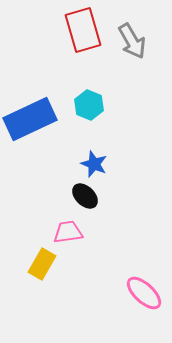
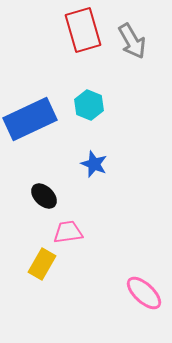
black ellipse: moved 41 px left
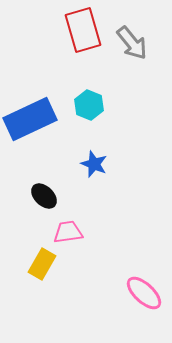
gray arrow: moved 2 px down; rotated 9 degrees counterclockwise
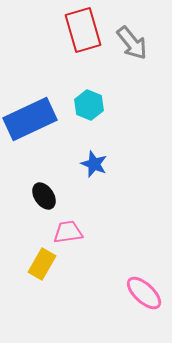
black ellipse: rotated 12 degrees clockwise
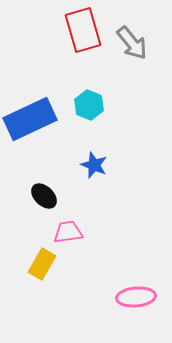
blue star: moved 1 px down
black ellipse: rotated 12 degrees counterclockwise
pink ellipse: moved 8 px left, 4 px down; rotated 48 degrees counterclockwise
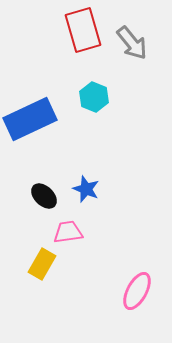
cyan hexagon: moved 5 px right, 8 px up
blue star: moved 8 px left, 24 px down
pink ellipse: moved 1 px right, 6 px up; rotated 57 degrees counterclockwise
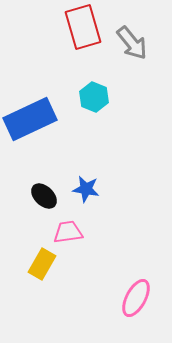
red rectangle: moved 3 px up
blue star: rotated 12 degrees counterclockwise
pink ellipse: moved 1 px left, 7 px down
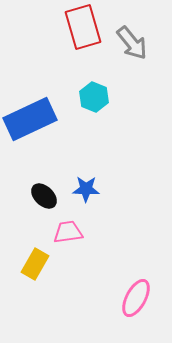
blue star: rotated 8 degrees counterclockwise
yellow rectangle: moved 7 px left
